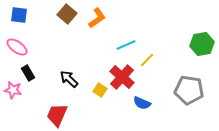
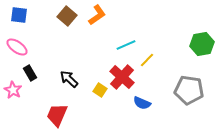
brown square: moved 2 px down
orange L-shape: moved 3 px up
black rectangle: moved 2 px right
pink star: rotated 18 degrees clockwise
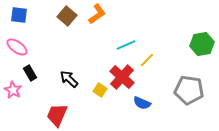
orange L-shape: moved 1 px up
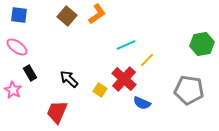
red cross: moved 2 px right, 2 px down
red trapezoid: moved 3 px up
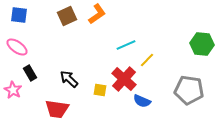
brown square: rotated 24 degrees clockwise
green hexagon: rotated 15 degrees clockwise
yellow square: rotated 24 degrees counterclockwise
blue semicircle: moved 2 px up
red trapezoid: moved 3 px up; rotated 105 degrees counterclockwise
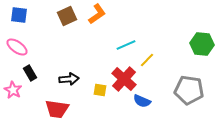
black arrow: rotated 132 degrees clockwise
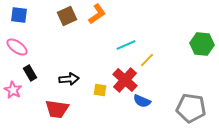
red cross: moved 1 px right, 1 px down
gray pentagon: moved 2 px right, 18 px down
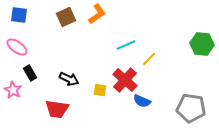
brown square: moved 1 px left, 1 px down
yellow line: moved 2 px right, 1 px up
black arrow: rotated 30 degrees clockwise
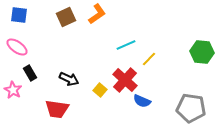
green hexagon: moved 8 px down
yellow square: rotated 32 degrees clockwise
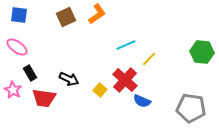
red trapezoid: moved 13 px left, 11 px up
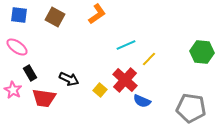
brown square: moved 11 px left; rotated 36 degrees counterclockwise
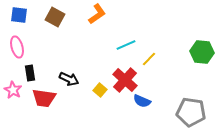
pink ellipse: rotated 40 degrees clockwise
black rectangle: rotated 21 degrees clockwise
gray pentagon: moved 4 px down
